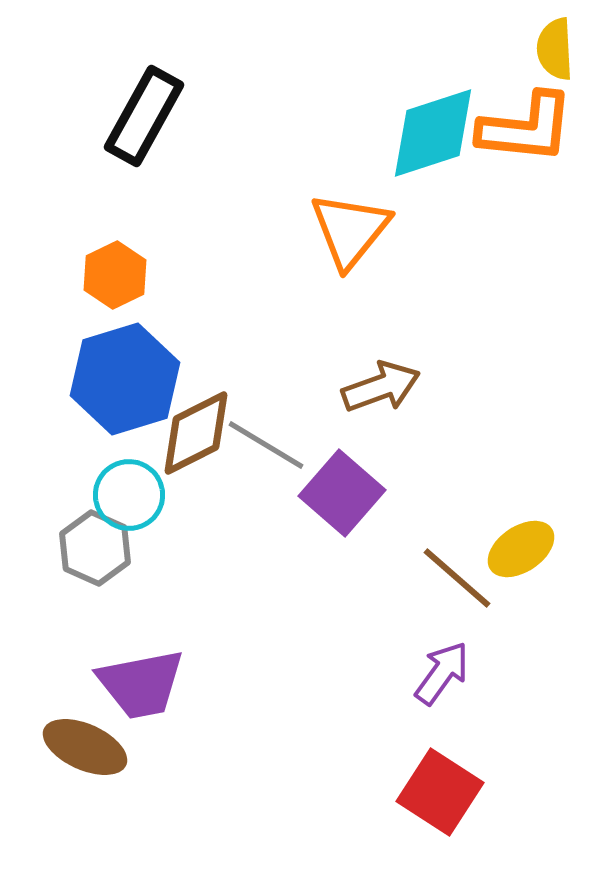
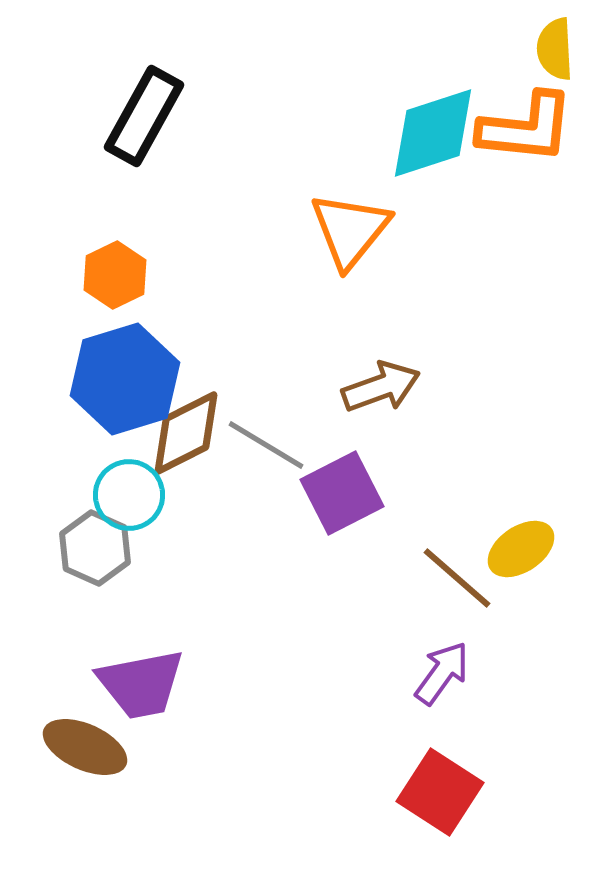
brown diamond: moved 10 px left
purple square: rotated 22 degrees clockwise
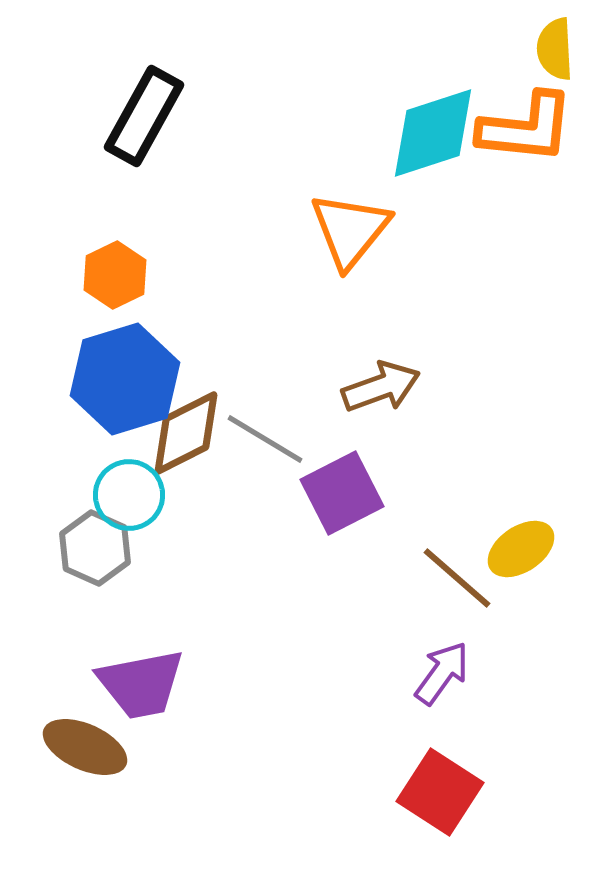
gray line: moved 1 px left, 6 px up
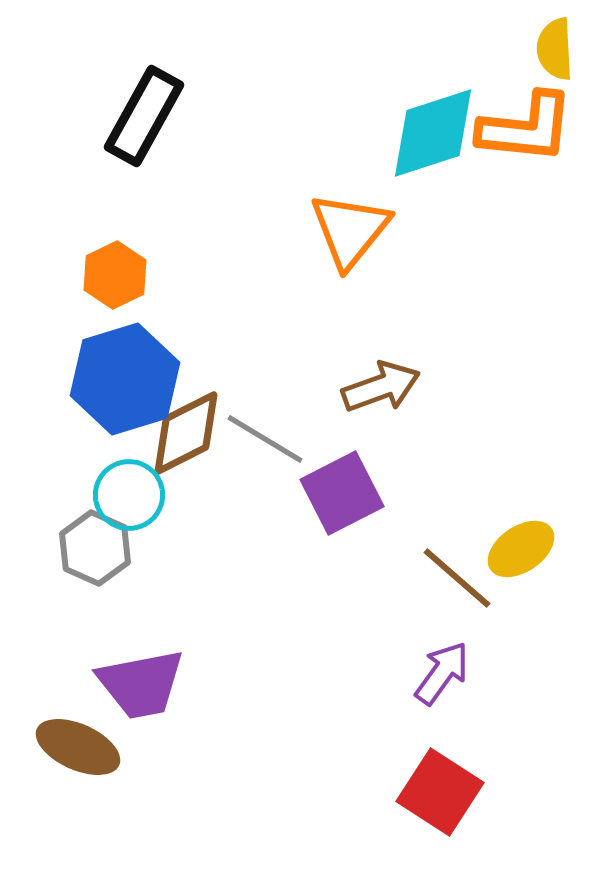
brown ellipse: moved 7 px left
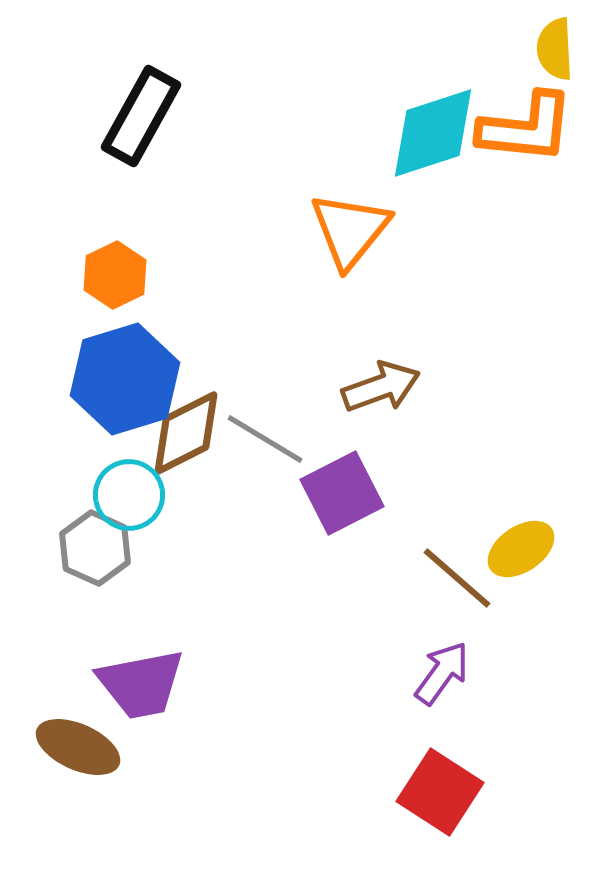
black rectangle: moved 3 px left
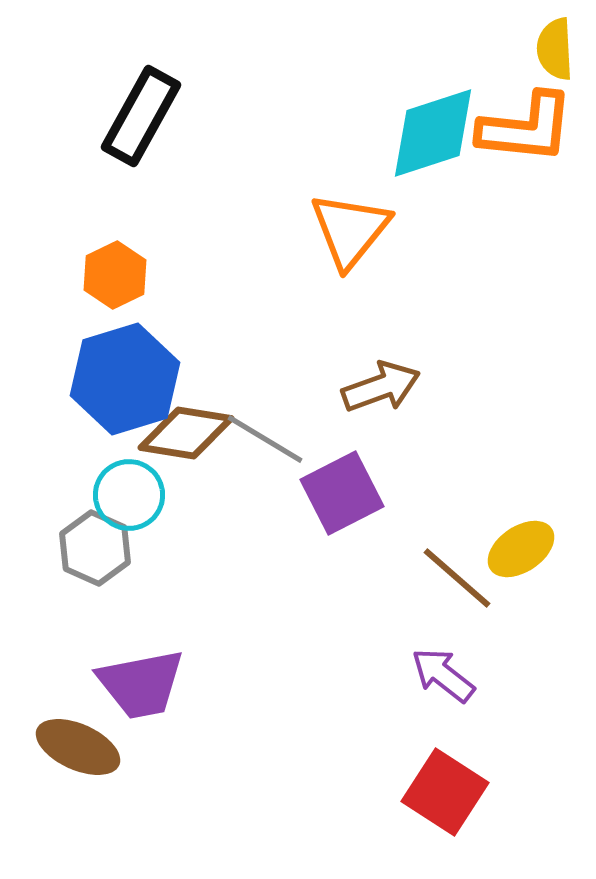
brown diamond: rotated 36 degrees clockwise
purple arrow: moved 1 px right, 2 px down; rotated 88 degrees counterclockwise
red square: moved 5 px right
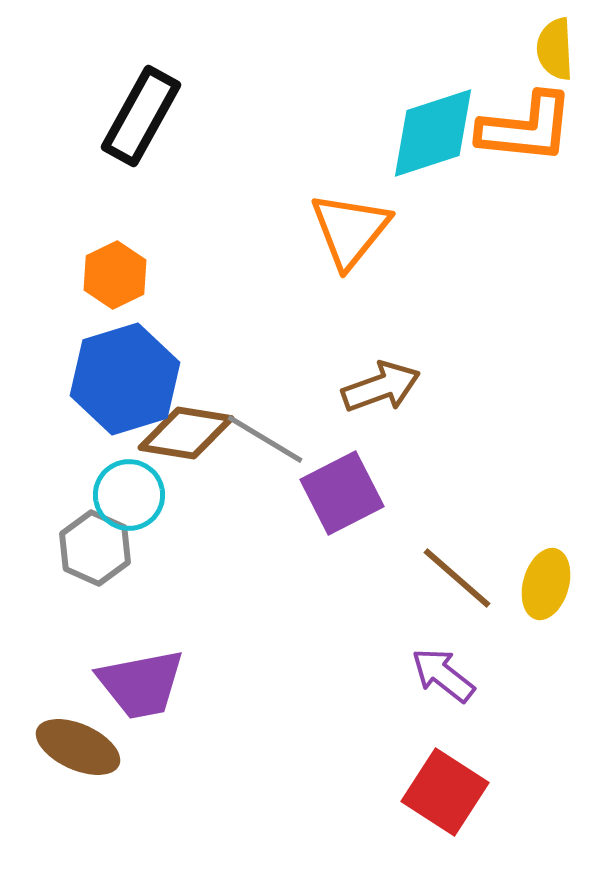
yellow ellipse: moved 25 px right, 35 px down; rotated 40 degrees counterclockwise
